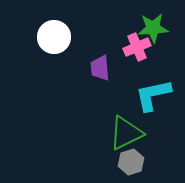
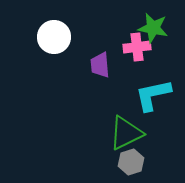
green star: rotated 16 degrees clockwise
pink cross: rotated 16 degrees clockwise
purple trapezoid: moved 3 px up
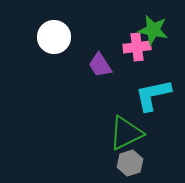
green star: moved 2 px down
purple trapezoid: rotated 28 degrees counterclockwise
gray hexagon: moved 1 px left, 1 px down
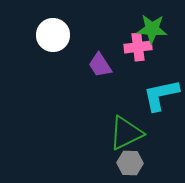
green star: moved 1 px left, 1 px up; rotated 8 degrees counterclockwise
white circle: moved 1 px left, 2 px up
pink cross: moved 1 px right
cyan L-shape: moved 8 px right
gray hexagon: rotated 20 degrees clockwise
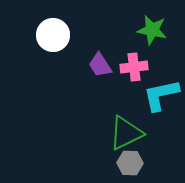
green star: moved 1 px down; rotated 8 degrees clockwise
pink cross: moved 4 px left, 20 px down
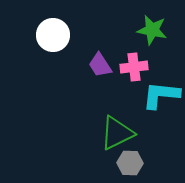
cyan L-shape: rotated 18 degrees clockwise
green triangle: moved 9 px left
